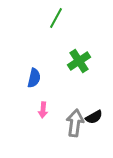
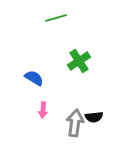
green line: rotated 45 degrees clockwise
blue semicircle: rotated 72 degrees counterclockwise
black semicircle: rotated 24 degrees clockwise
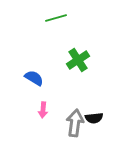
green cross: moved 1 px left, 1 px up
black semicircle: moved 1 px down
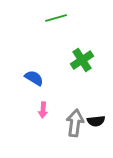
green cross: moved 4 px right
black semicircle: moved 2 px right, 3 px down
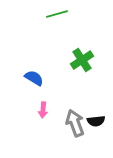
green line: moved 1 px right, 4 px up
gray arrow: rotated 28 degrees counterclockwise
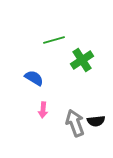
green line: moved 3 px left, 26 px down
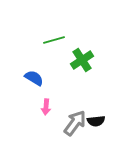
pink arrow: moved 3 px right, 3 px up
gray arrow: rotated 56 degrees clockwise
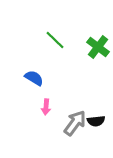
green line: moved 1 px right; rotated 60 degrees clockwise
green cross: moved 16 px right, 13 px up; rotated 20 degrees counterclockwise
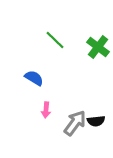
pink arrow: moved 3 px down
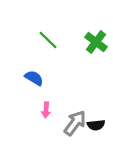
green line: moved 7 px left
green cross: moved 2 px left, 5 px up
black semicircle: moved 4 px down
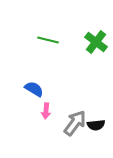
green line: rotated 30 degrees counterclockwise
blue semicircle: moved 11 px down
pink arrow: moved 1 px down
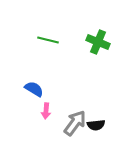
green cross: moved 2 px right; rotated 15 degrees counterclockwise
